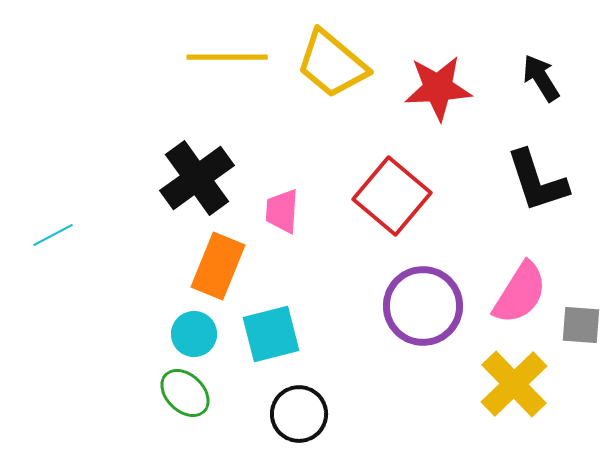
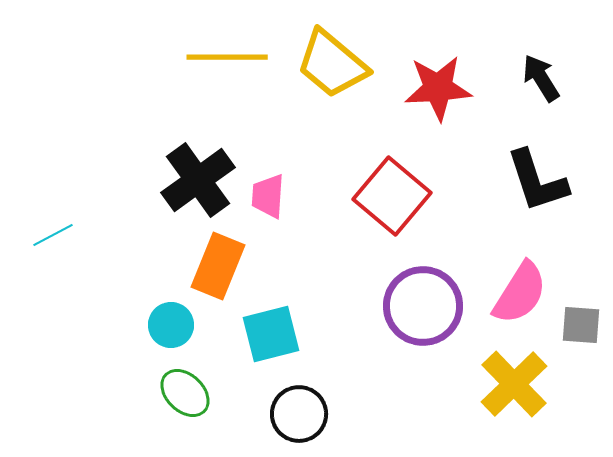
black cross: moved 1 px right, 2 px down
pink trapezoid: moved 14 px left, 15 px up
cyan circle: moved 23 px left, 9 px up
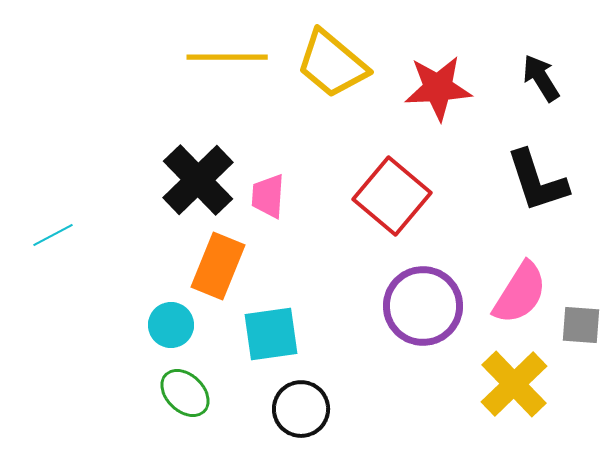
black cross: rotated 8 degrees counterclockwise
cyan square: rotated 6 degrees clockwise
black circle: moved 2 px right, 5 px up
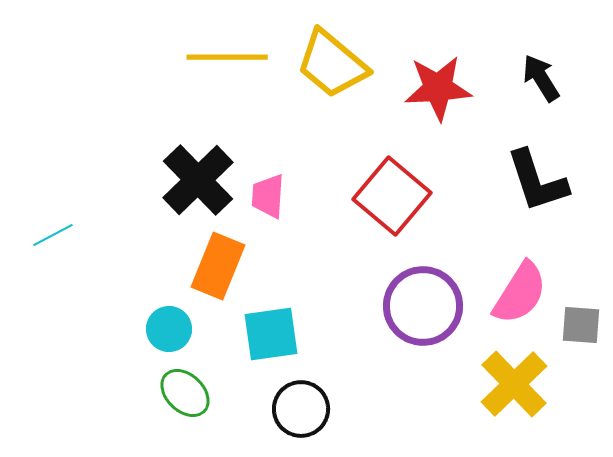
cyan circle: moved 2 px left, 4 px down
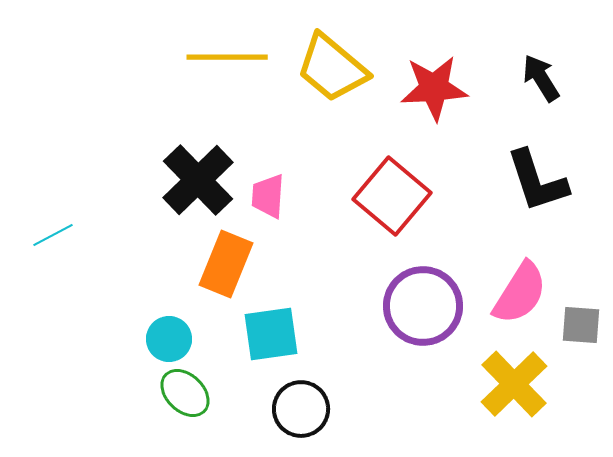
yellow trapezoid: moved 4 px down
red star: moved 4 px left
orange rectangle: moved 8 px right, 2 px up
cyan circle: moved 10 px down
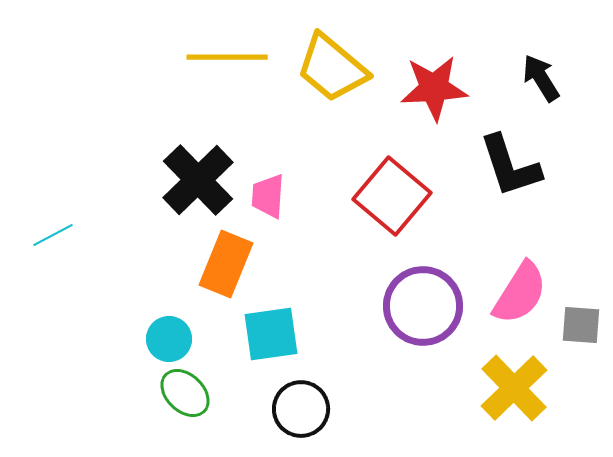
black L-shape: moved 27 px left, 15 px up
yellow cross: moved 4 px down
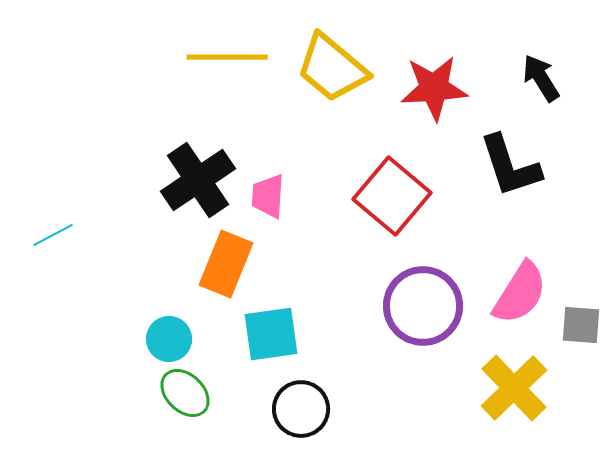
black cross: rotated 10 degrees clockwise
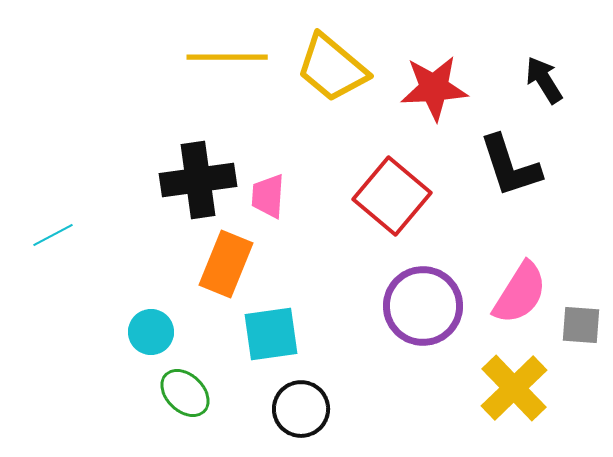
black arrow: moved 3 px right, 2 px down
black cross: rotated 26 degrees clockwise
cyan circle: moved 18 px left, 7 px up
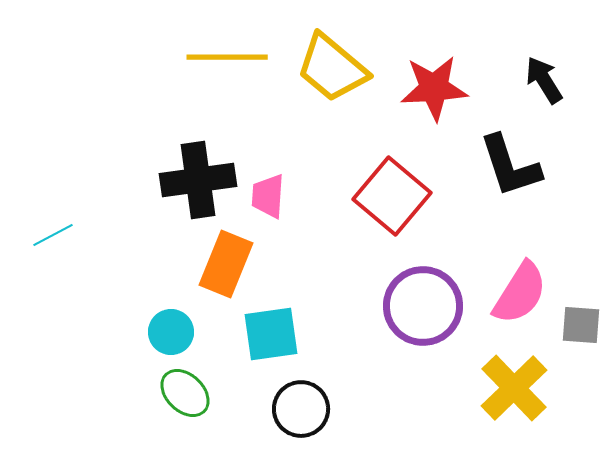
cyan circle: moved 20 px right
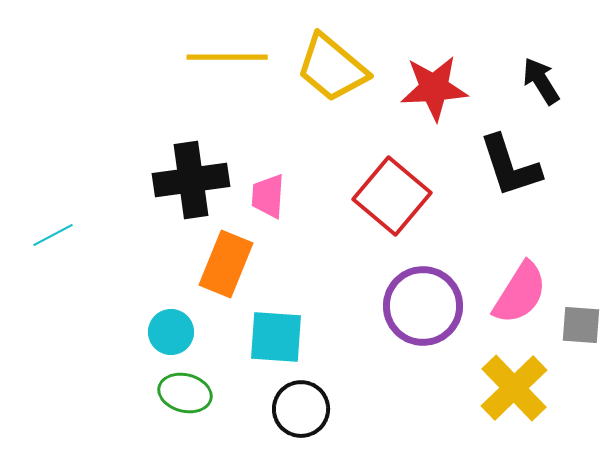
black arrow: moved 3 px left, 1 px down
black cross: moved 7 px left
cyan square: moved 5 px right, 3 px down; rotated 12 degrees clockwise
green ellipse: rotated 30 degrees counterclockwise
